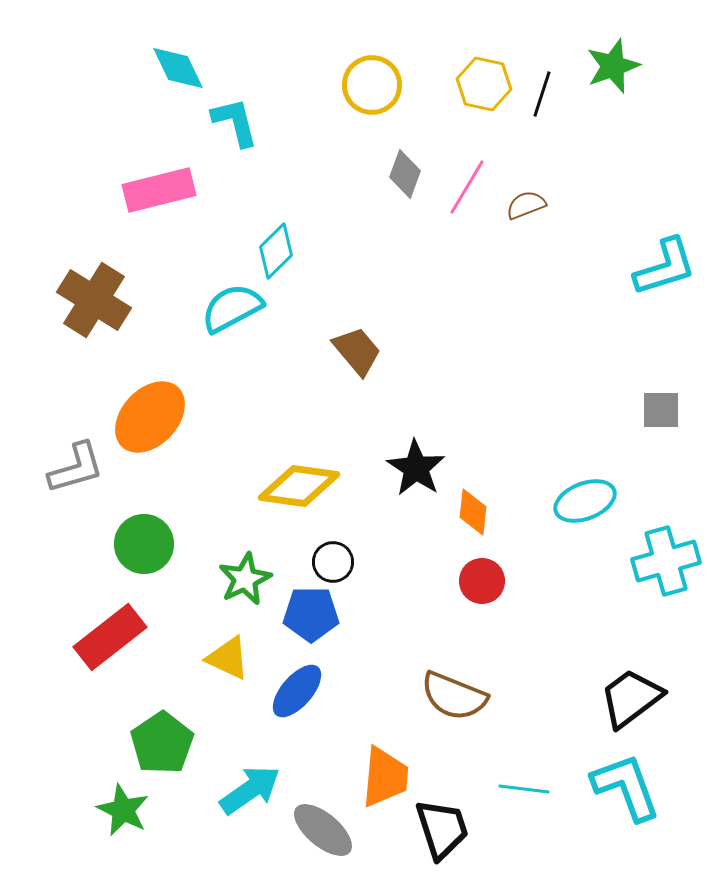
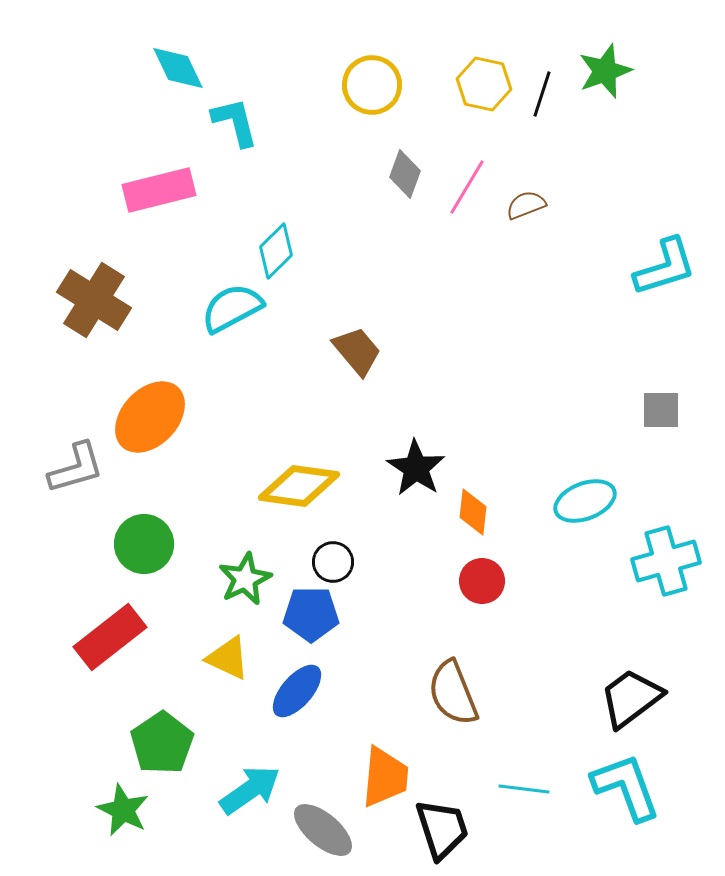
green star at (613, 66): moved 8 px left, 5 px down
brown semicircle at (454, 696): moved 1 px left, 3 px up; rotated 46 degrees clockwise
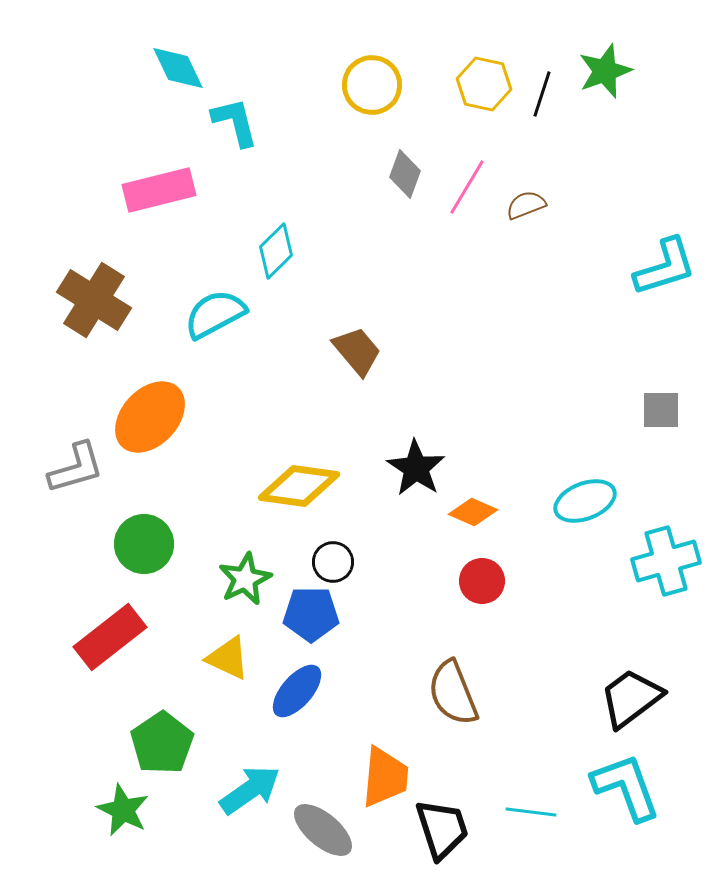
cyan semicircle at (232, 308): moved 17 px left, 6 px down
orange diamond at (473, 512): rotated 72 degrees counterclockwise
cyan line at (524, 789): moved 7 px right, 23 px down
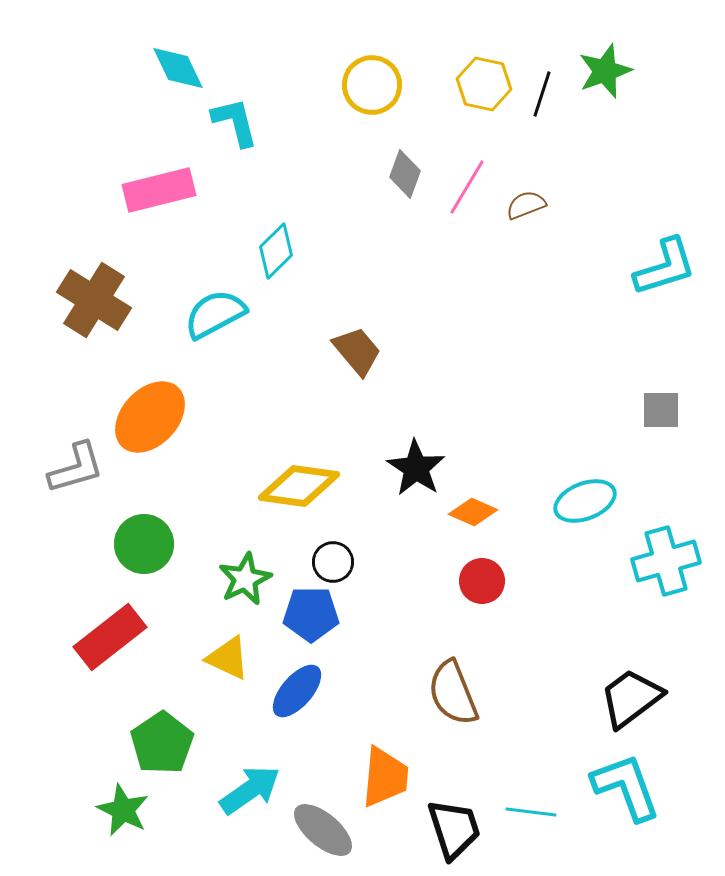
black trapezoid at (442, 829): moved 12 px right
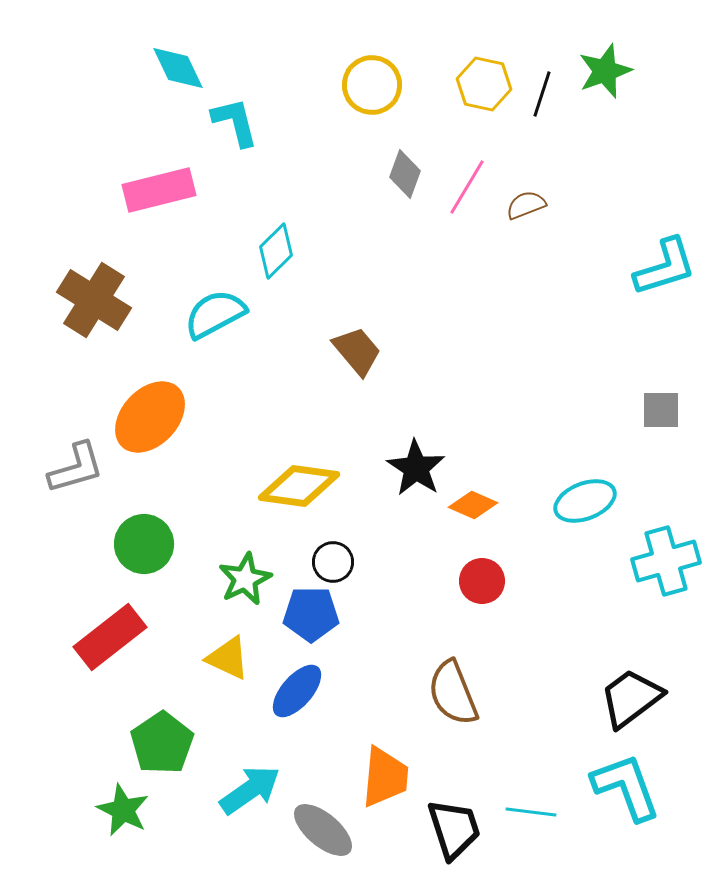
orange diamond at (473, 512): moved 7 px up
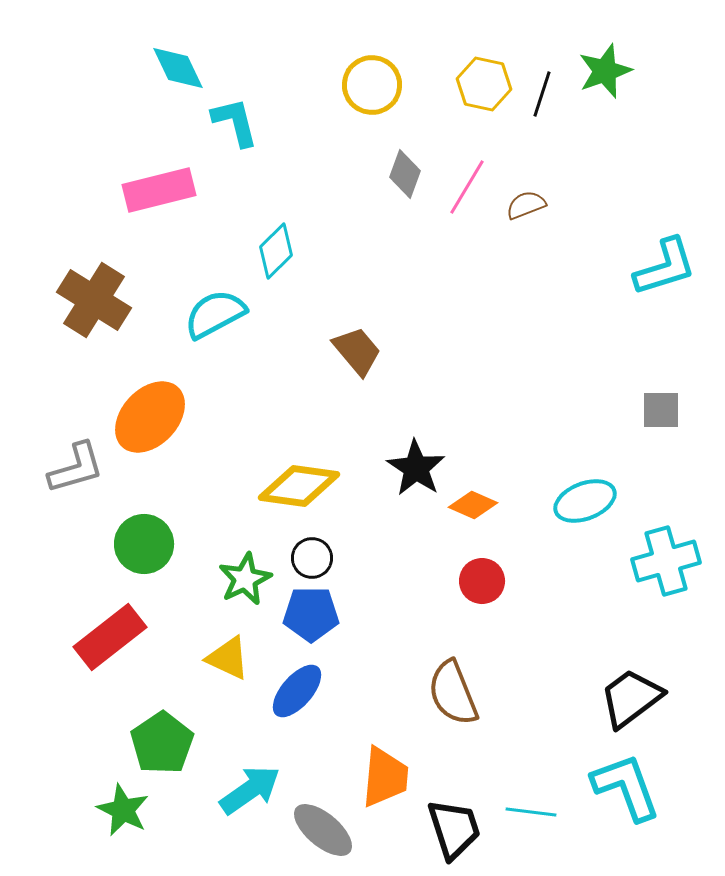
black circle at (333, 562): moved 21 px left, 4 px up
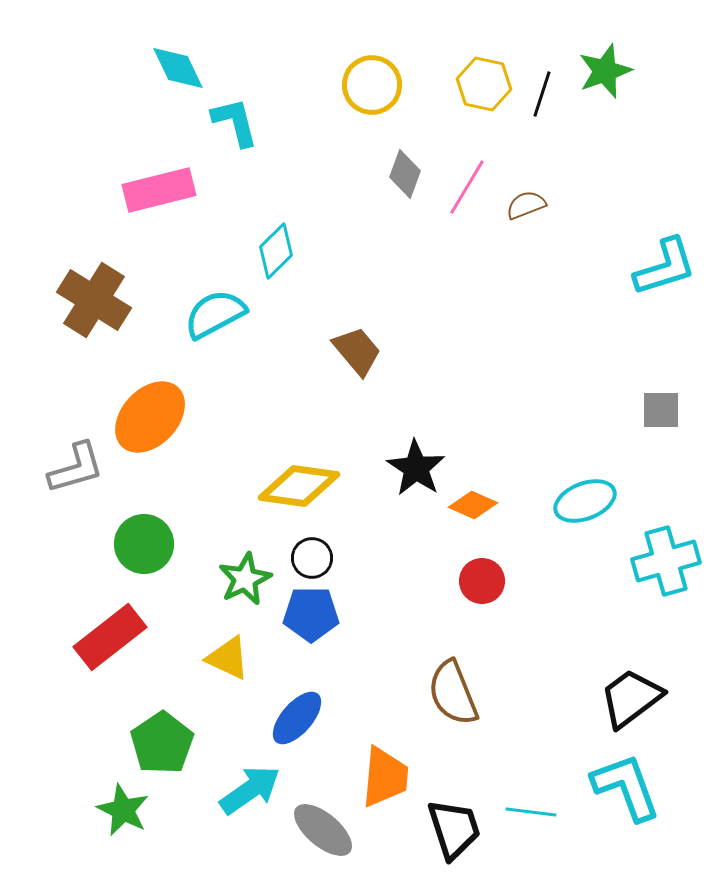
blue ellipse at (297, 691): moved 27 px down
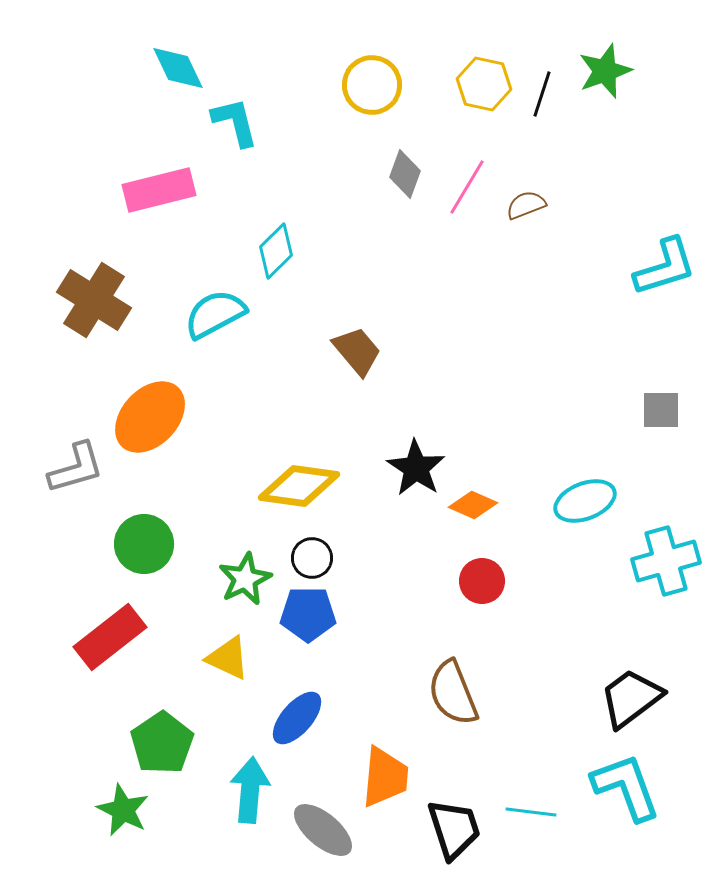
blue pentagon at (311, 614): moved 3 px left
cyan arrow at (250, 790): rotated 50 degrees counterclockwise
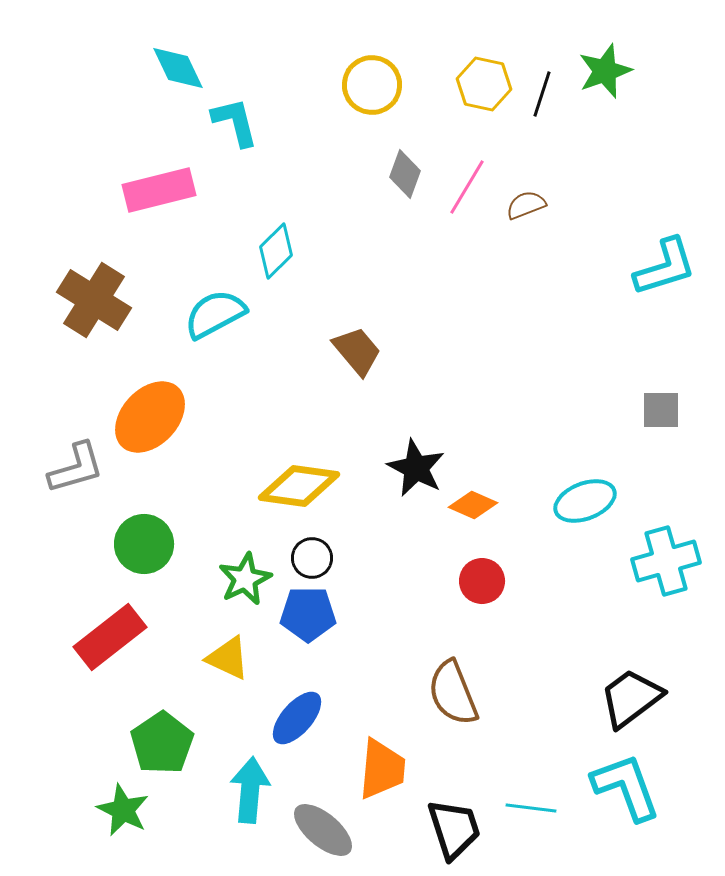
black star at (416, 468): rotated 6 degrees counterclockwise
orange trapezoid at (385, 777): moved 3 px left, 8 px up
cyan line at (531, 812): moved 4 px up
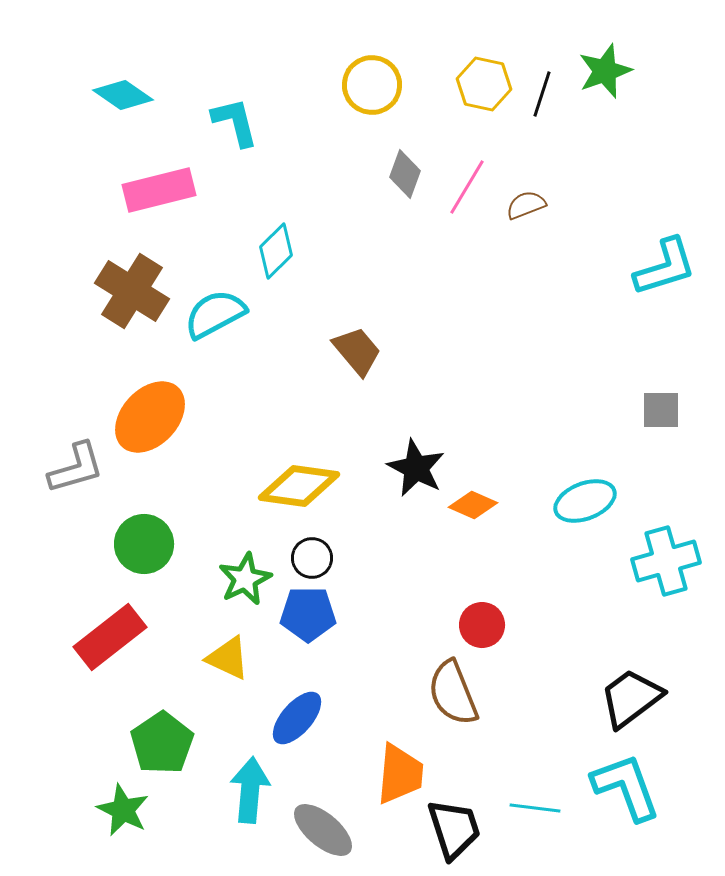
cyan diamond at (178, 68): moved 55 px left, 27 px down; rotated 30 degrees counterclockwise
brown cross at (94, 300): moved 38 px right, 9 px up
red circle at (482, 581): moved 44 px down
orange trapezoid at (382, 769): moved 18 px right, 5 px down
cyan line at (531, 808): moved 4 px right
